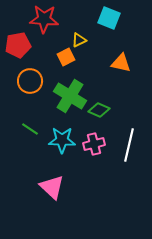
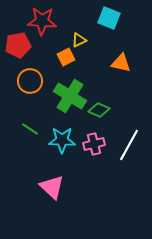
red star: moved 2 px left, 2 px down
white line: rotated 16 degrees clockwise
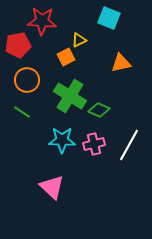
orange triangle: rotated 25 degrees counterclockwise
orange circle: moved 3 px left, 1 px up
green line: moved 8 px left, 17 px up
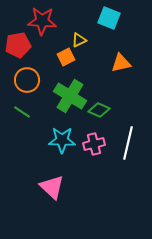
white line: moved 1 px left, 2 px up; rotated 16 degrees counterclockwise
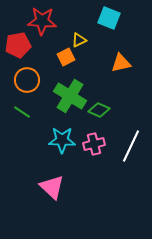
white line: moved 3 px right, 3 px down; rotated 12 degrees clockwise
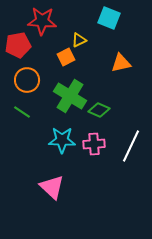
pink cross: rotated 10 degrees clockwise
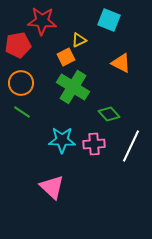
cyan square: moved 2 px down
orange triangle: rotated 40 degrees clockwise
orange circle: moved 6 px left, 3 px down
green cross: moved 3 px right, 9 px up
green diamond: moved 10 px right, 4 px down; rotated 25 degrees clockwise
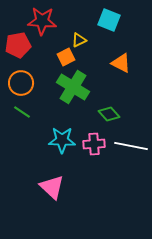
white line: rotated 76 degrees clockwise
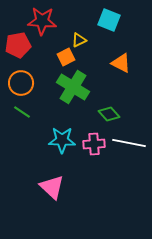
white line: moved 2 px left, 3 px up
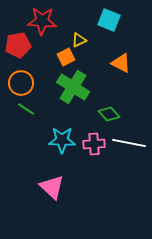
green line: moved 4 px right, 3 px up
